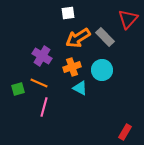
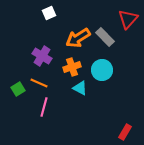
white square: moved 19 px left; rotated 16 degrees counterclockwise
green square: rotated 16 degrees counterclockwise
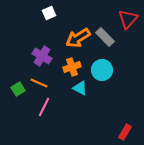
pink line: rotated 12 degrees clockwise
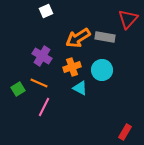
white square: moved 3 px left, 2 px up
gray rectangle: rotated 36 degrees counterclockwise
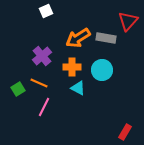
red triangle: moved 2 px down
gray rectangle: moved 1 px right, 1 px down
purple cross: rotated 18 degrees clockwise
orange cross: rotated 18 degrees clockwise
cyan triangle: moved 2 px left
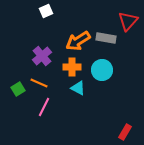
orange arrow: moved 3 px down
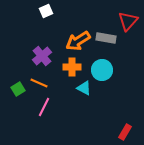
cyan triangle: moved 6 px right
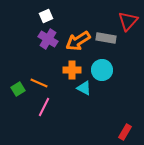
white square: moved 5 px down
purple cross: moved 6 px right, 17 px up; rotated 18 degrees counterclockwise
orange cross: moved 3 px down
